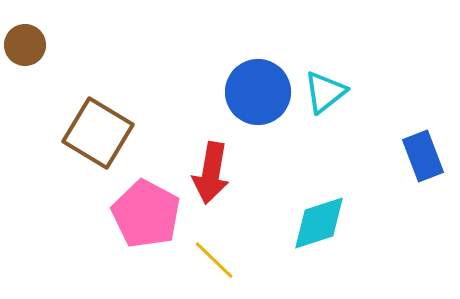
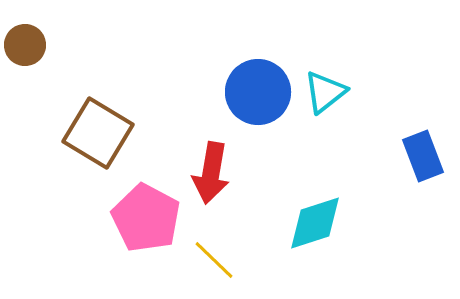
pink pentagon: moved 4 px down
cyan diamond: moved 4 px left
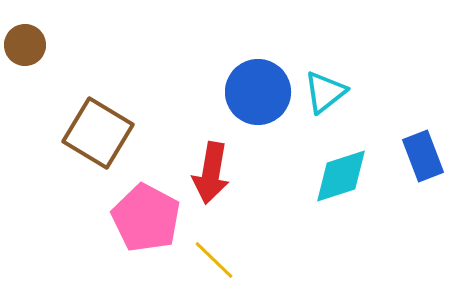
cyan diamond: moved 26 px right, 47 px up
